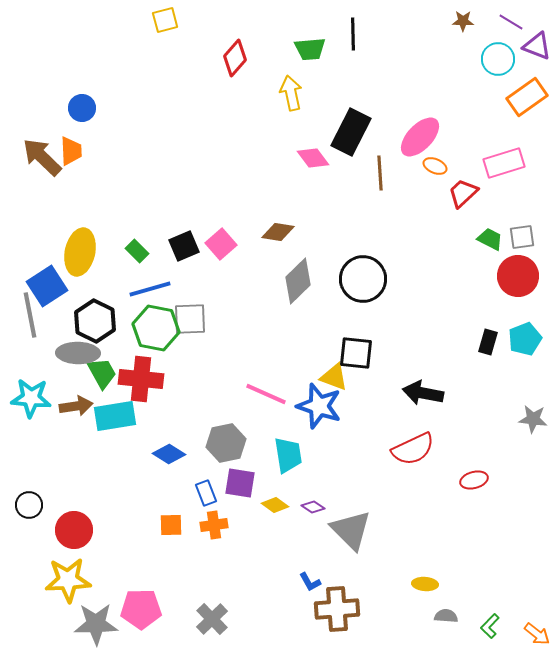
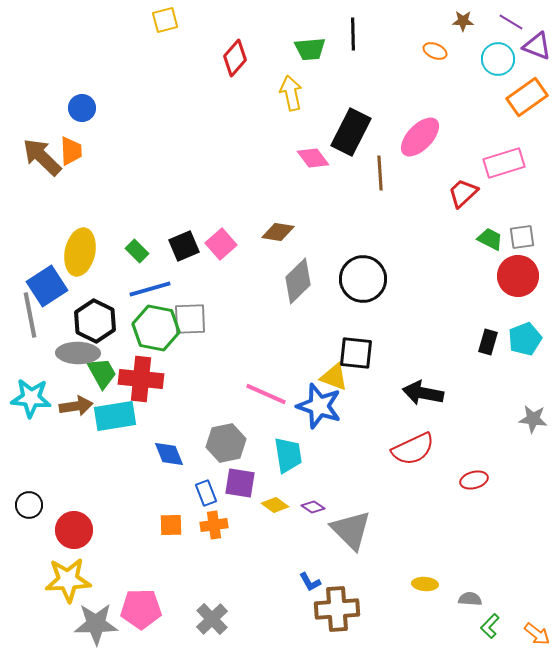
orange ellipse at (435, 166): moved 115 px up
blue diamond at (169, 454): rotated 36 degrees clockwise
gray semicircle at (446, 616): moved 24 px right, 17 px up
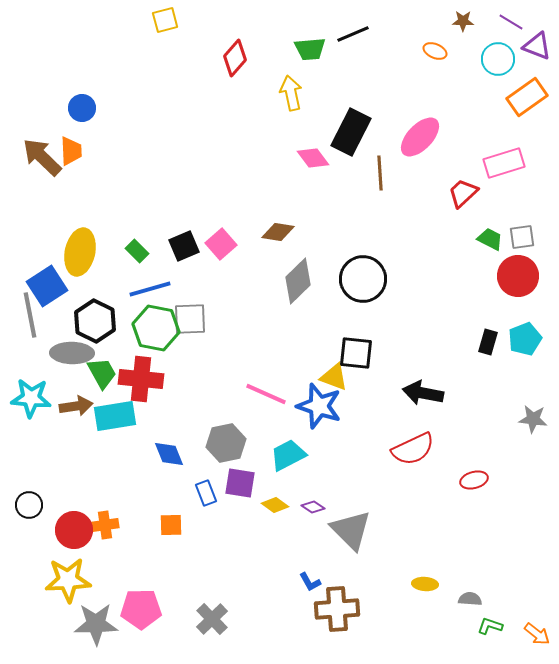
black line at (353, 34): rotated 68 degrees clockwise
gray ellipse at (78, 353): moved 6 px left
cyan trapezoid at (288, 455): rotated 108 degrees counterclockwise
orange cross at (214, 525): moved 109 px left
green L-shape at (490, 626): rotated 65 degrees clockwise
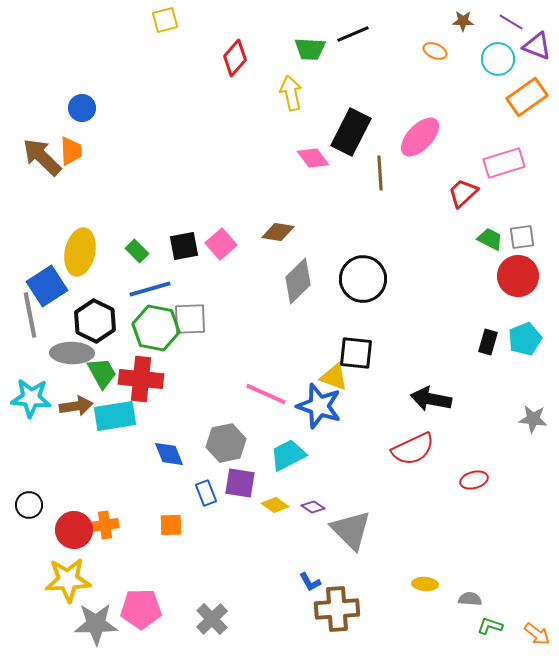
green trapezoid at (310, 49): rotated 8 degrees clockwise
black square at (184, 246): rotated 12 degrees clockwise
black arrow at (423, 393): moved 8 px right, 6 px down
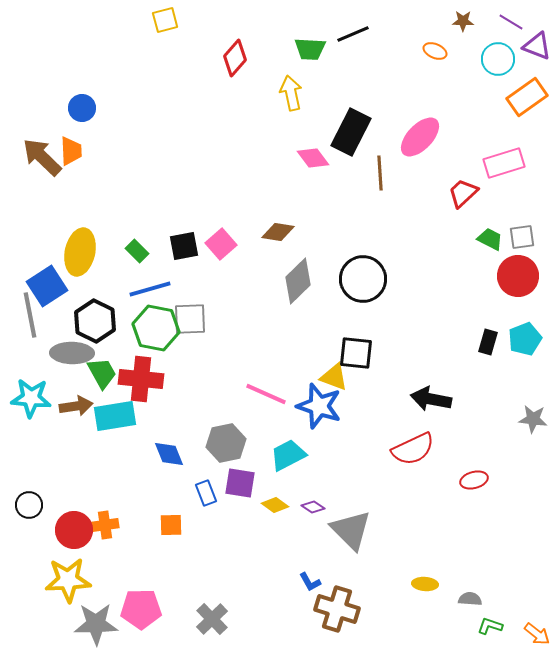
brown cross at (337, 609): rotated 21 degrees clockwise
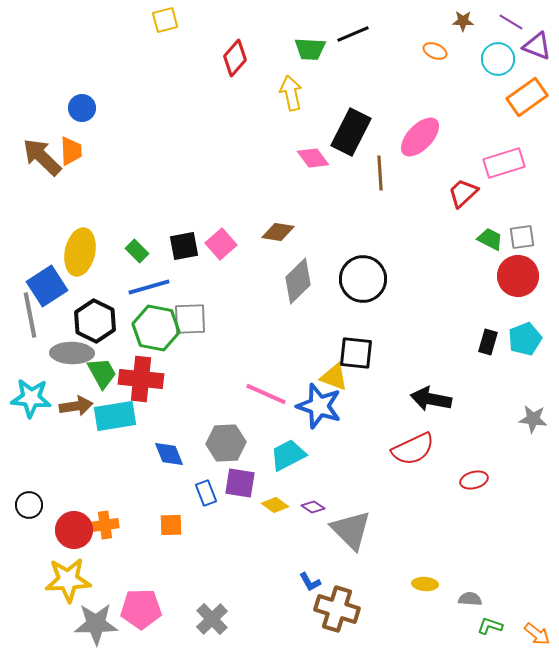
blue line at (150, 289): moved 1 px left, 2 px up
gray hexagon at (226, 443): rotated 9 degrees clockwise
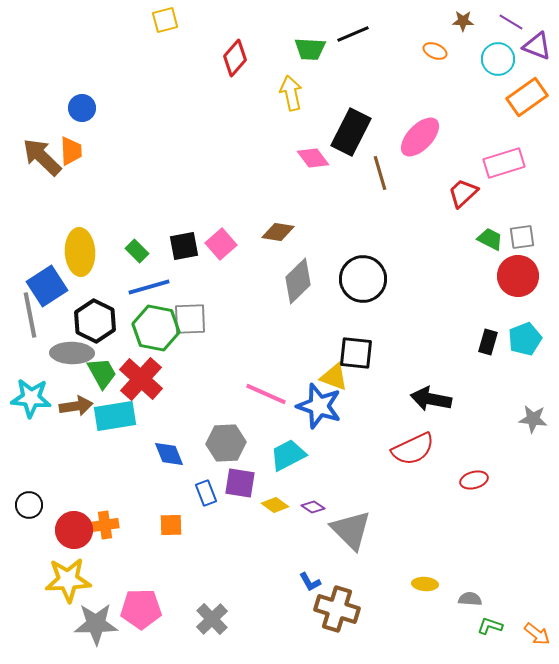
brown line at (380, 173): rotated 12 degrees counterclockwise
yellow ellipse at (80, 252): rotated 15 degrees counterclockwise
red cross at (141, 379): rotated 36 degrees clockwise
